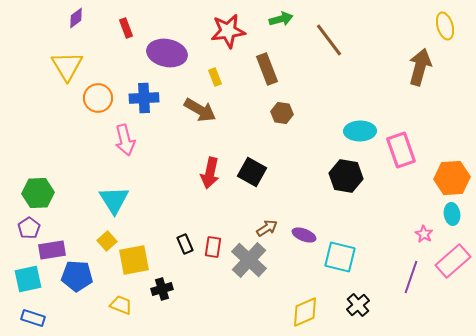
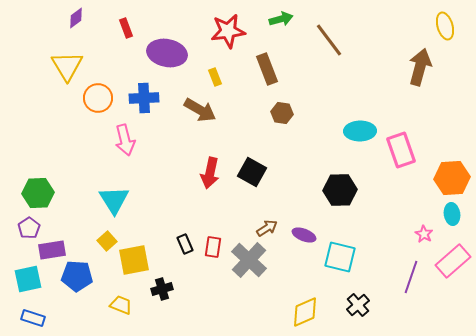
black hexagon at (346, 176): moved 6 px left, 14 px down; rotated 12 degrees counterclockwise
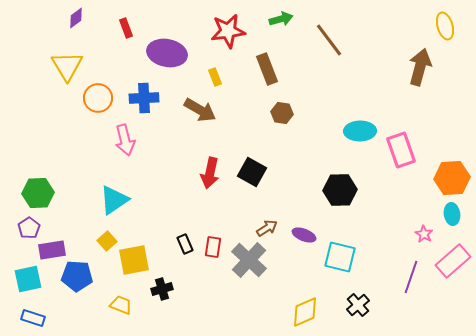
cyan triangle at (114, 200): rotated 28 degrees clockwise
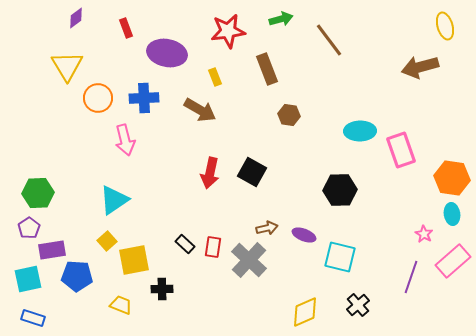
brown arrow at (420, 67): rotated 120 degrees counterclockwise
brown hexagon at (282, 113): moved 7 px right, 2 px down
orange hexagon at (452, 178): rotated 12 degrees clockwise
brown arrow at (267, 228): rotated 20 degrees clockwise
black rectangle at (185, 244): rotated 24 degrees counterclockwise
black cross at (162, 289): rotated 15 degrees clockwise
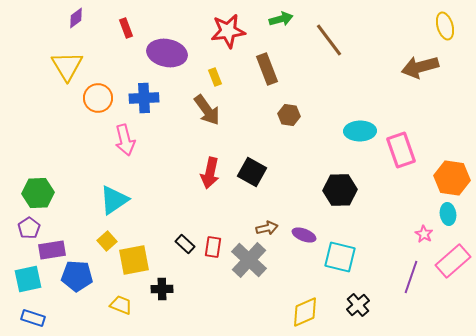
brown arrow at (200, 110): moved 7 px right; rotated 24 degrees clockwise
cyan ellipse at (452, 214): moved 4 px left
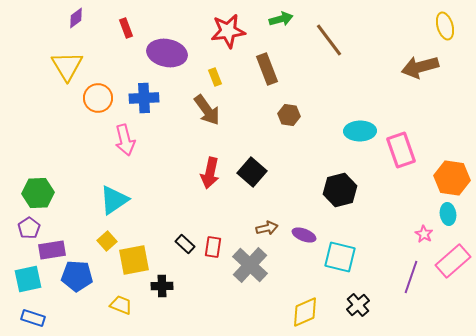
black square at (252, 172): rotated 12 degrees clockwise
black hexagon at (340, 190): rotated 12 degrees counterclockwise
gray cross at (249, 260): moved 1 px right, 5 px down
black cross at (162, 289): moved 3 px up
